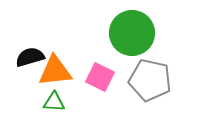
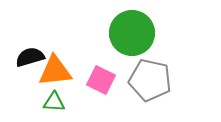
pink square: moved 1 px right, 3 px down
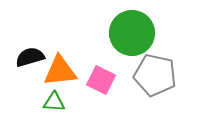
orange triangle: moved 5 px right
gray pentagon: moved 5 px right, 5 px up
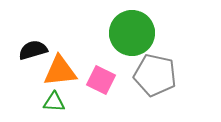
black semicircle: moved 3 px right, 7 px up
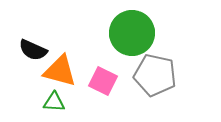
black semicircle: rotated 140 degrees counterclockwise
orange triangle: rotated 21 degrees clockwise
pink square: moved 2 px right, 1 px down
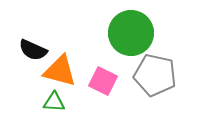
green circle: moved 1 px left
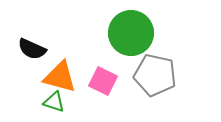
black semicircle: moved 1 px left, 1 px up
orange triangle: moved 6 px down
green triangle: rotated 15 degrees clockwise
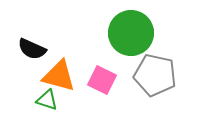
orange triangle: moved 1 px left, 1 px up
pink square: moved 1 px left, 1 px up
green triangle: moved 7 px left, 2 px up
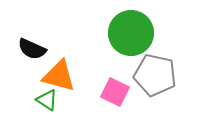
pink square: moved 13 px right, 12 px down
green triangle: rotated 15 degrees clockwise
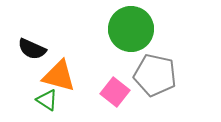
green circle: moved 4 px up
pink square: rotated 12 degrees clockwise
